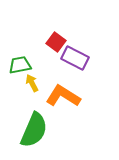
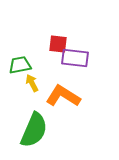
red square: moved 2 px right, 2 px down; rotated 30 degrees counterclockwise
purple rectangle: rotated 20 degrees counterclockwise
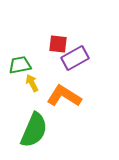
purple rectangle: rotated 36 degrees counterclockwise
orange L-shape: moved 1 px right
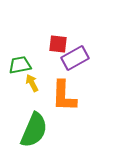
orange L-shape: rotated 120 degrees counterclockwise
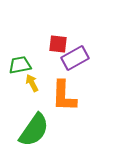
green semicircle: rotated 12 degrees clockwise
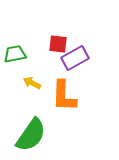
green trapezoid: moved 5 px left, 11 px up
yellow arrow: rotated 36 degrees counterclockwise
green semicircle: moved 3 px left, 5 px down
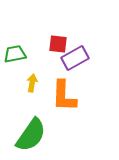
yellow arrow: rotated 72 degrees clockwise
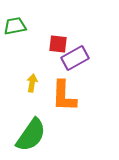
green trapezoid: moved 28 px up
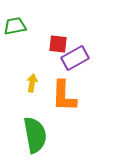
green semicircle: moved 4 px right; rotated 45 degrees counterclockwise
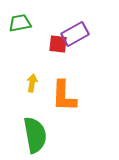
green trapezoid: moved 5 px right, 3 px up
purple rectangle: moved 24 px up
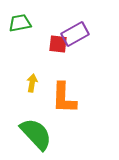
orange L-shape: moved 2 px down
green semicircle: moved 1 px right, 1 px up; rotated 33 degrees counterclockwise
